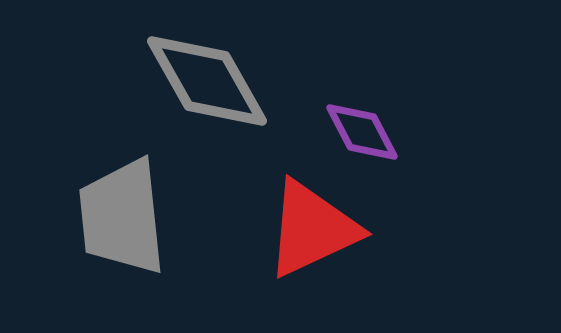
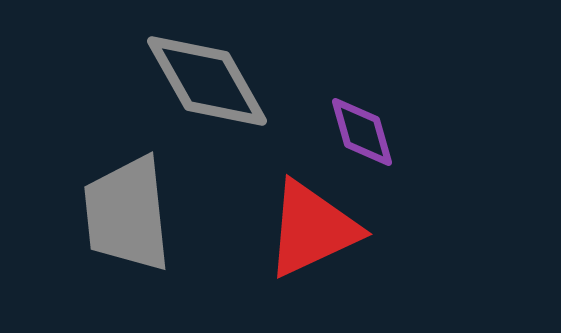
purple diamond: rotated 12 degrees clockwise
gray trapezoid: moved 5 px right, 3 px up
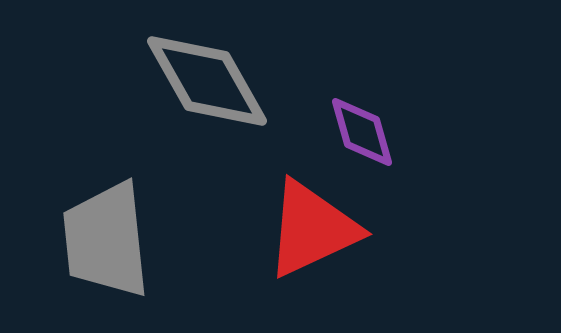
gray trapezoid: moved 21 px left, 26 px down
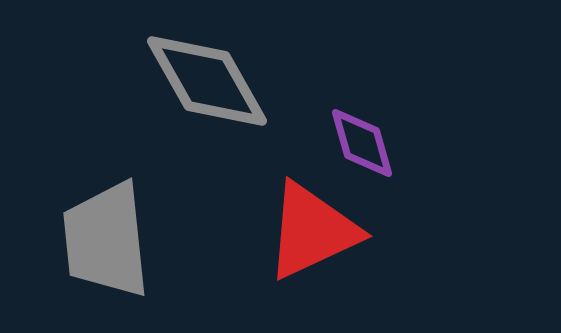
purple diamond: moved 11 px down
red triangle: moved 2 px down
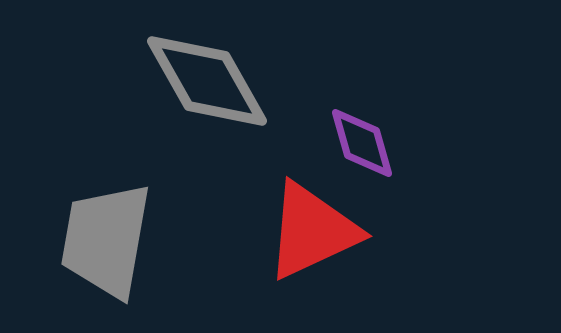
gray trapezoid: rotated 16 degrees clockwise
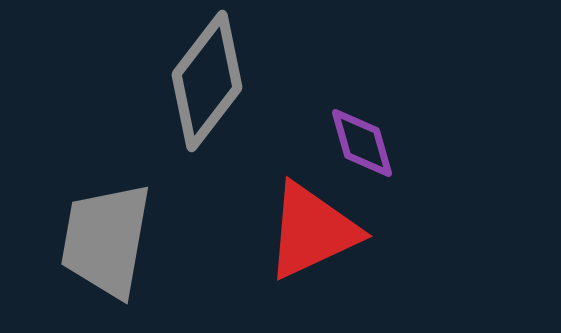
gray diamond: rotated 67 degrees clockwise
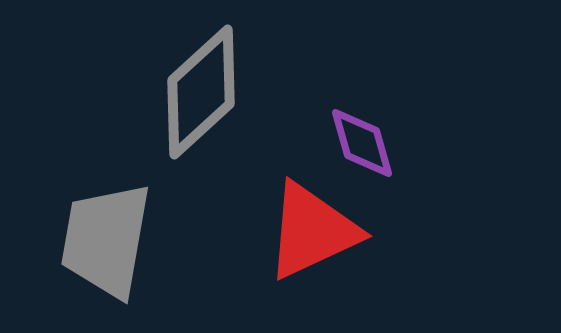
gray diamond: moved 6 px left, 11 px down; rotated 10 degrees clockwise
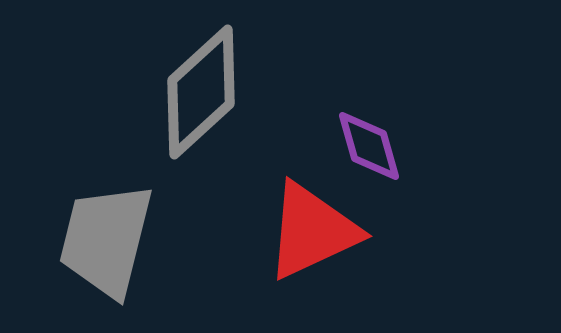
purple diamond: moved 7 px right, 3 px down
gray trapezoid: rotated 4 degrees clockwise
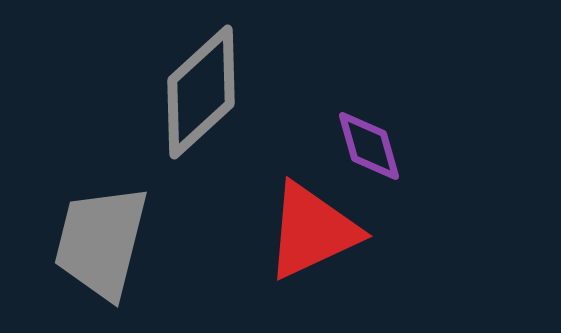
gray trapezoid: moved 5 px left, 2 px down
